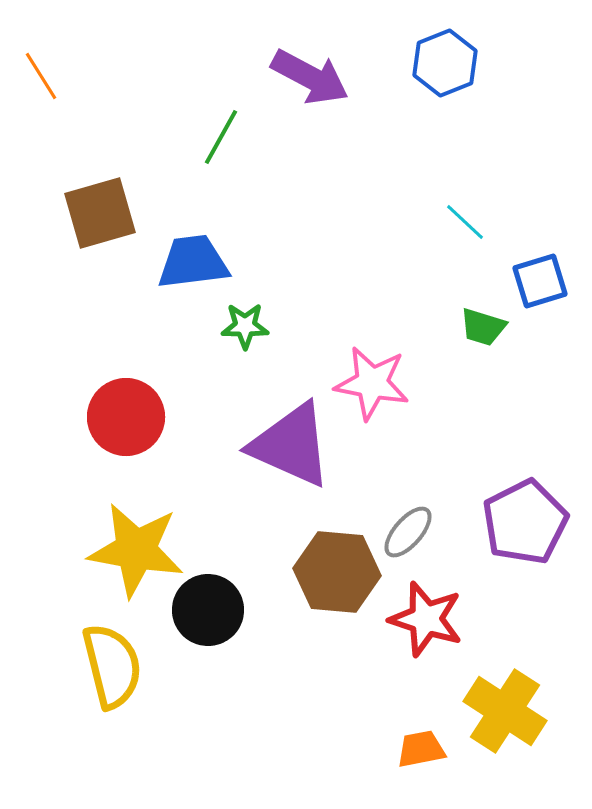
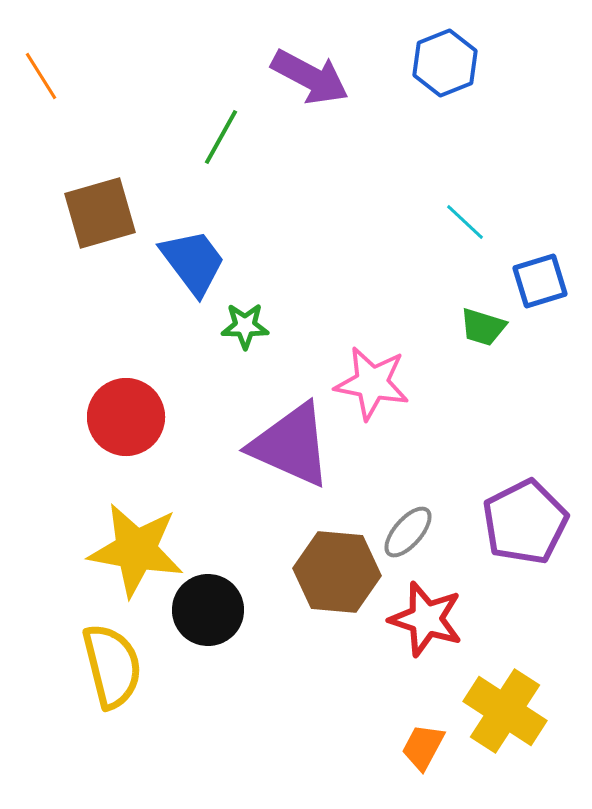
blue trapezoid: rotated 60 degrees clockwise
orange trapezoid: moved 2 px right, 2 px up; rotated 51 degrees counterclockwise
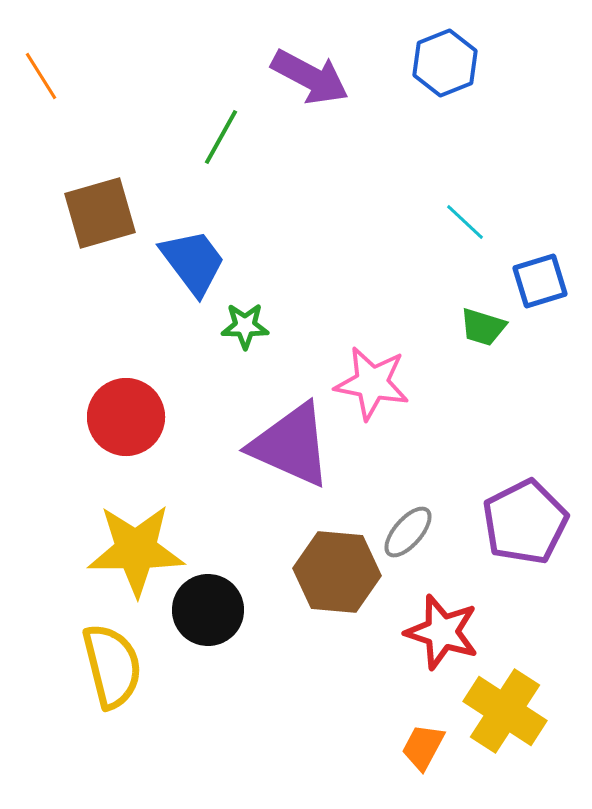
yellow star: rotated 10 degrees counterclockwise
red star: moved 16 px right, 13 px down
